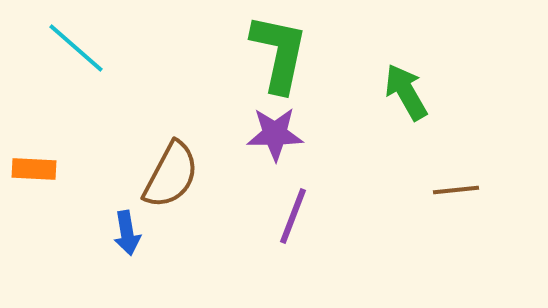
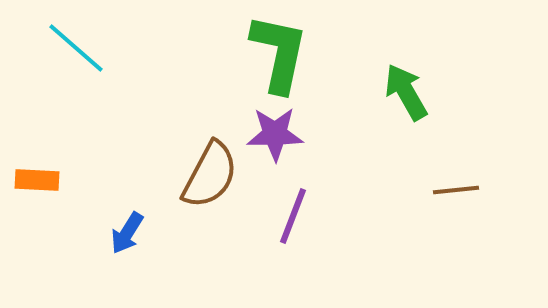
orange rectangle: moved 3 px right, 11 px down
brown semicircle: moved 39 px right
blue arrow: rotated 42 degrees clockwise
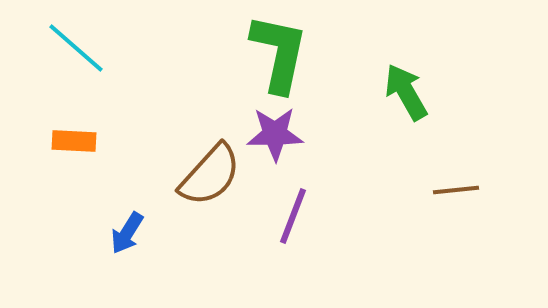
brown semicircle: rotated 14 degrees clockwise
orange rectangle: moved 37 px right, 39 px up
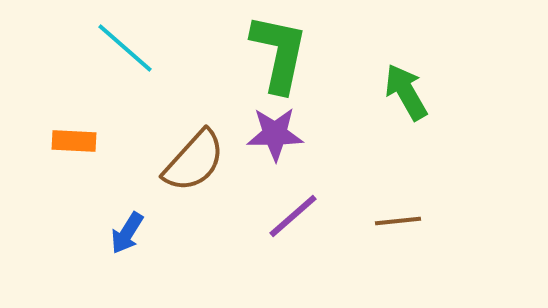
cyan line: moved 49 px right
brown semicircle: moved 16 px left, 14 px up
brown line: moved 58 px left, 31 px down
purple line: rotated 28 degrees clockwise
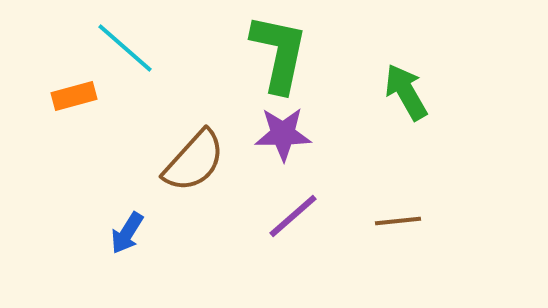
purple star: moved 8 px right
orange rectangle: moved 45 px up; rotated 18 degrees counterclockwise
